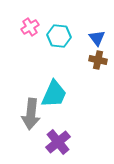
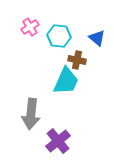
blue triangle: rotated 12 degrees counterclockwise
brown cross: moved 21 px left
cyan trapezoid: moved 12 px right, 13 px up
purple cross: moved 1 px up
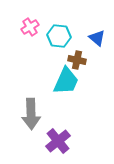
gray arrow: rotated 8 degrees counterclockwise
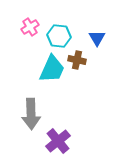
blue triangle: rotated 18 degrees clockwise
cyan trapezoid: moved 14 px left, 12 px up
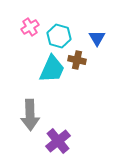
cyan hexagon: rotated 10 degrees clockwise
gray arrow: moved 1 px left, 1 px down
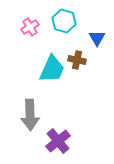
cyan hexagon: moved 5 px right, 15 px up
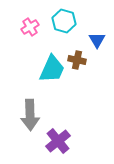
blue triangle: moved 2 px down
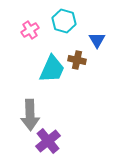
pink cross: moved 3 px down
purple cross: moved 10 px left
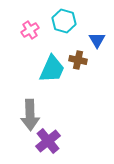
brown cross: moved 1 px right
